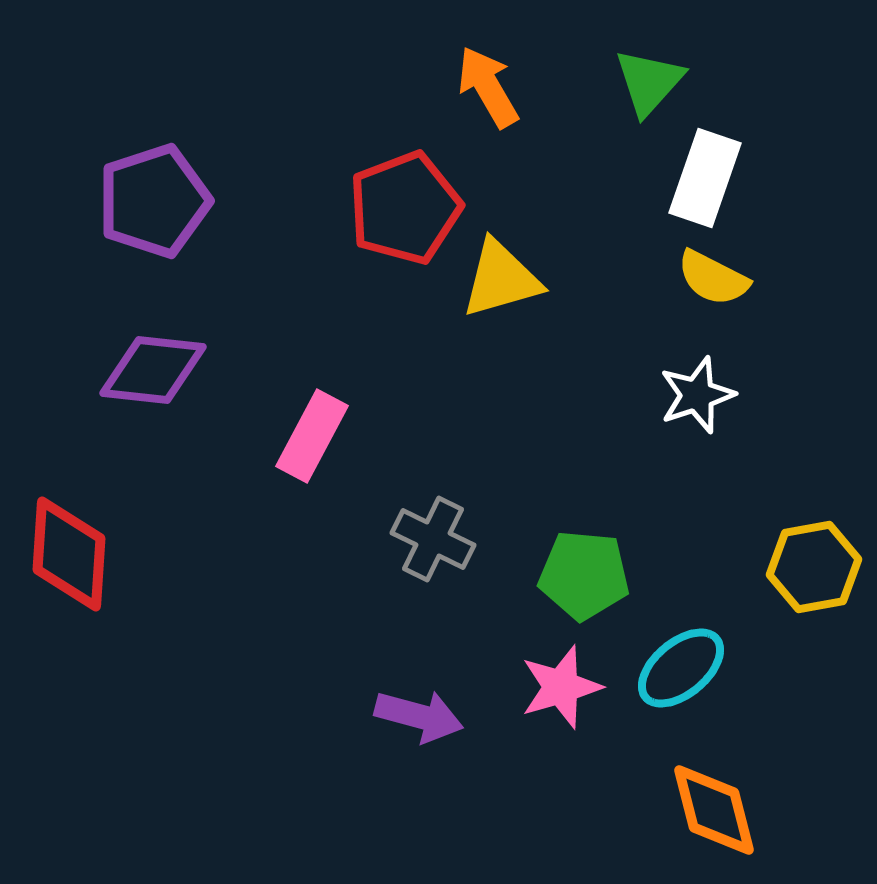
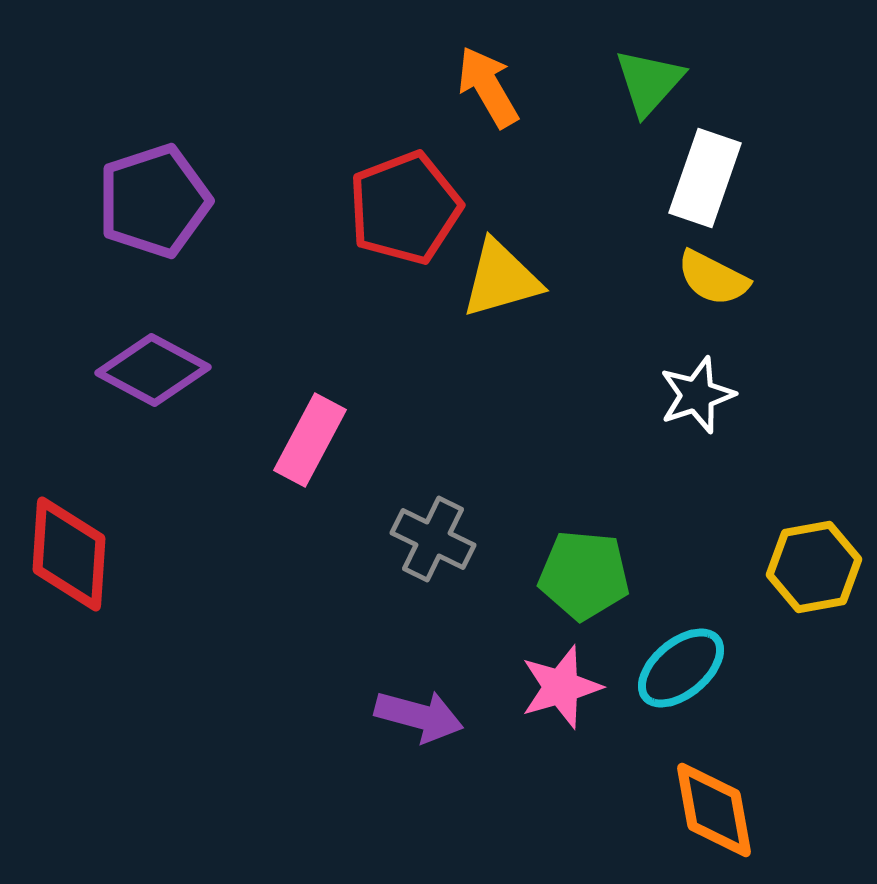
purple diamond: rotated 22 degrees clockwise
pink rectangle: moved 2 px left, 4 px down
orange diamond: rotated 4 degrees clockwise
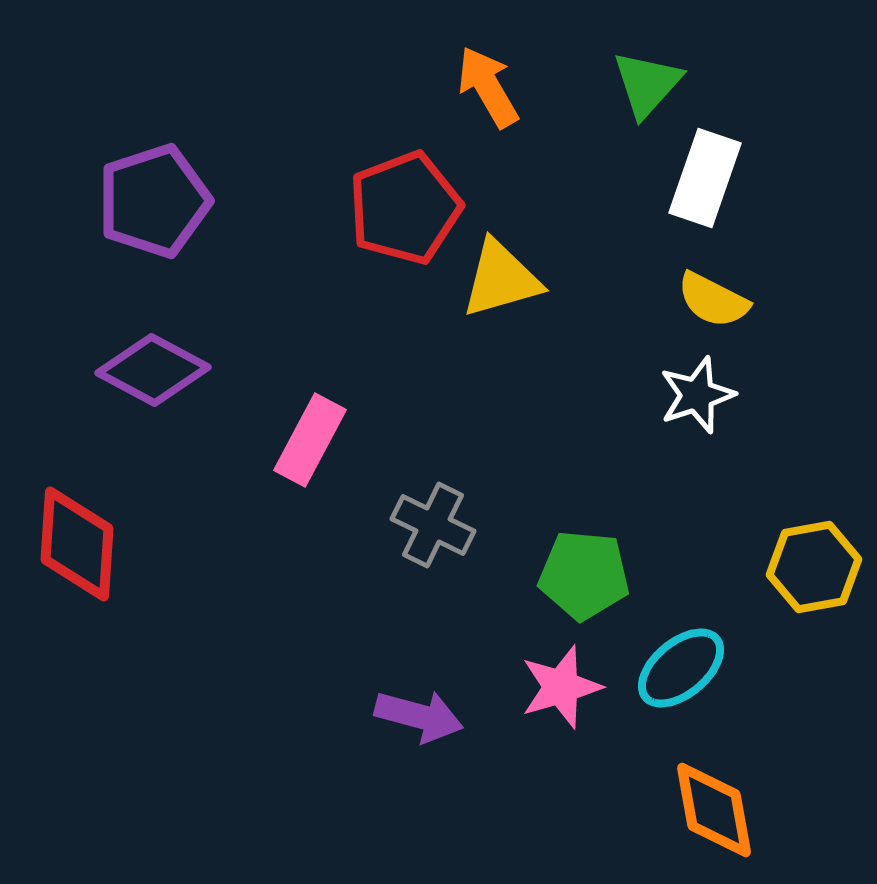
green triangle: moved 2 px left, 2 px down
yellow semicircle: moved 22 px down
gray cross: moved 14 px up
red diamond: moved 8 px right, 10 px up
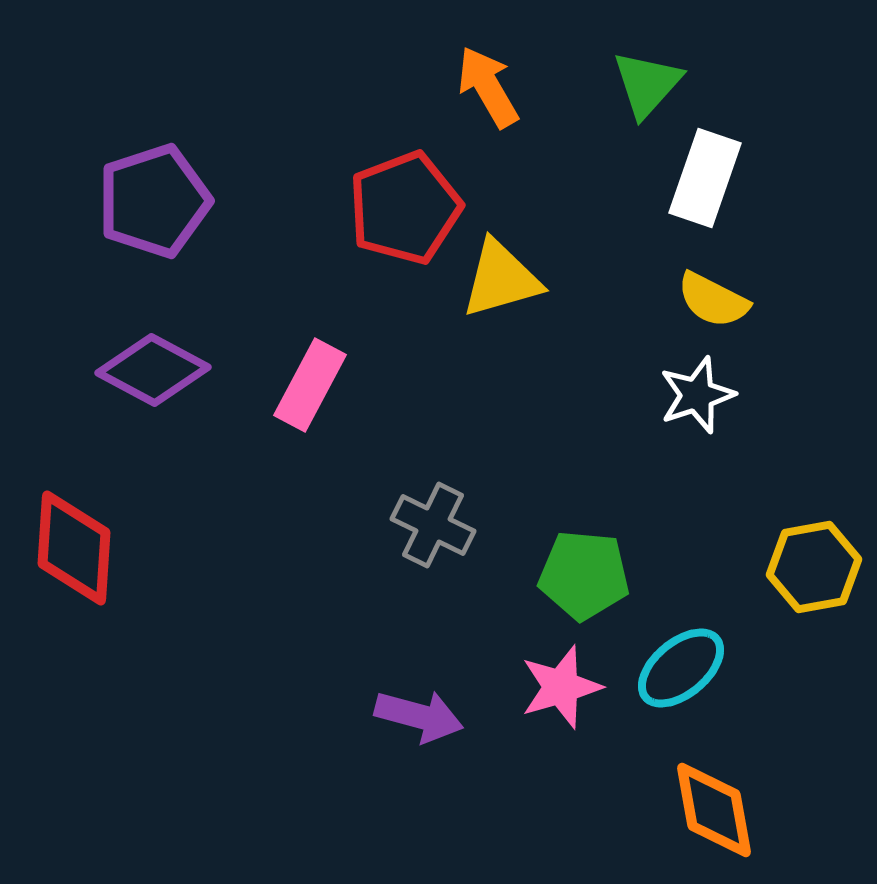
pink rectangle: moved 55 px up
red diamond: moved 3 px left, 4 px down
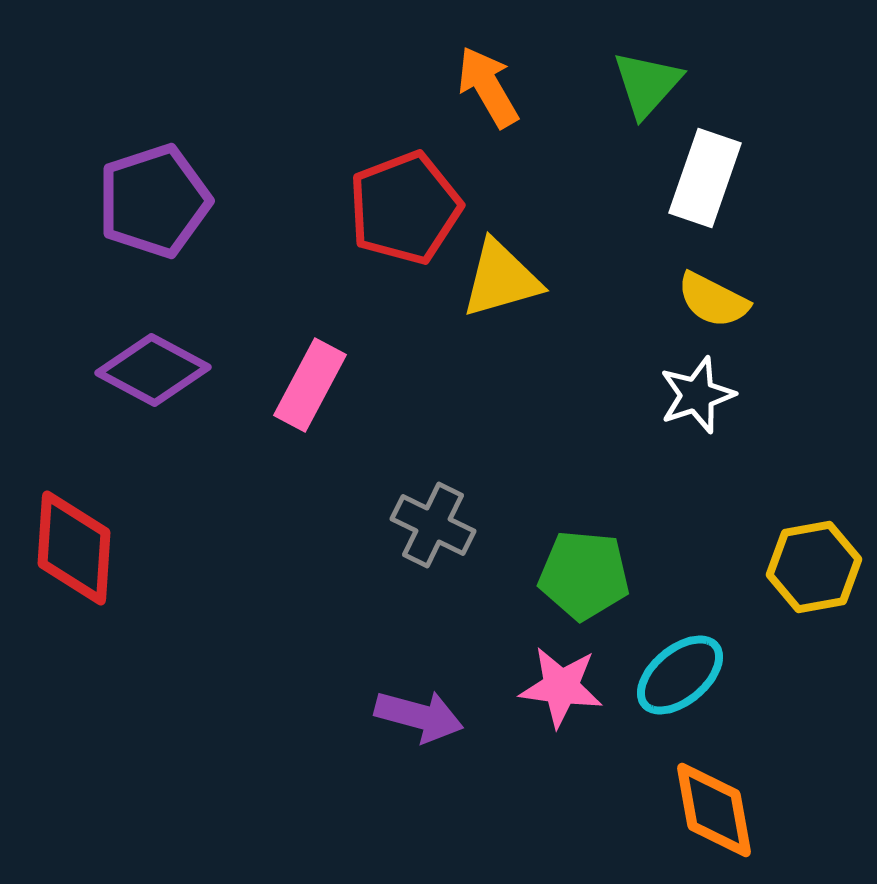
cyan ellipse: moved 1 px left, 7 px down
pink star: rotated 24 degrees clockwise
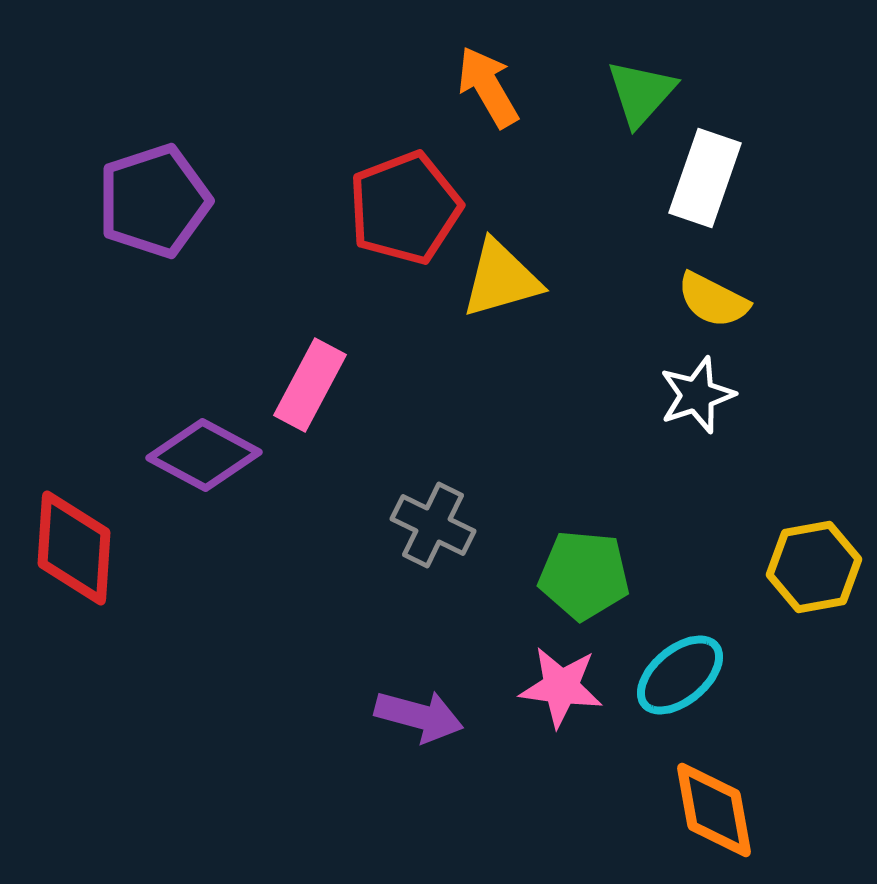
green triangle: moved 6 px left, 9 px down
purple diamond: moved 51 px right, 85 px down
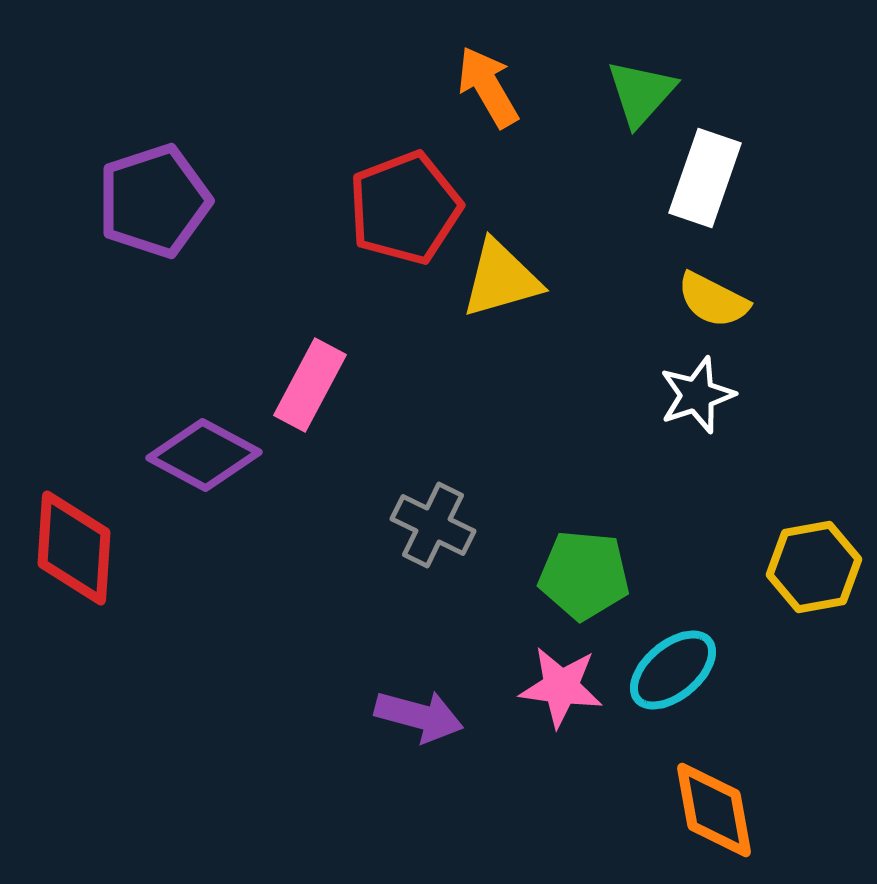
cyan ellipse: moved 7 px left, 5 px up
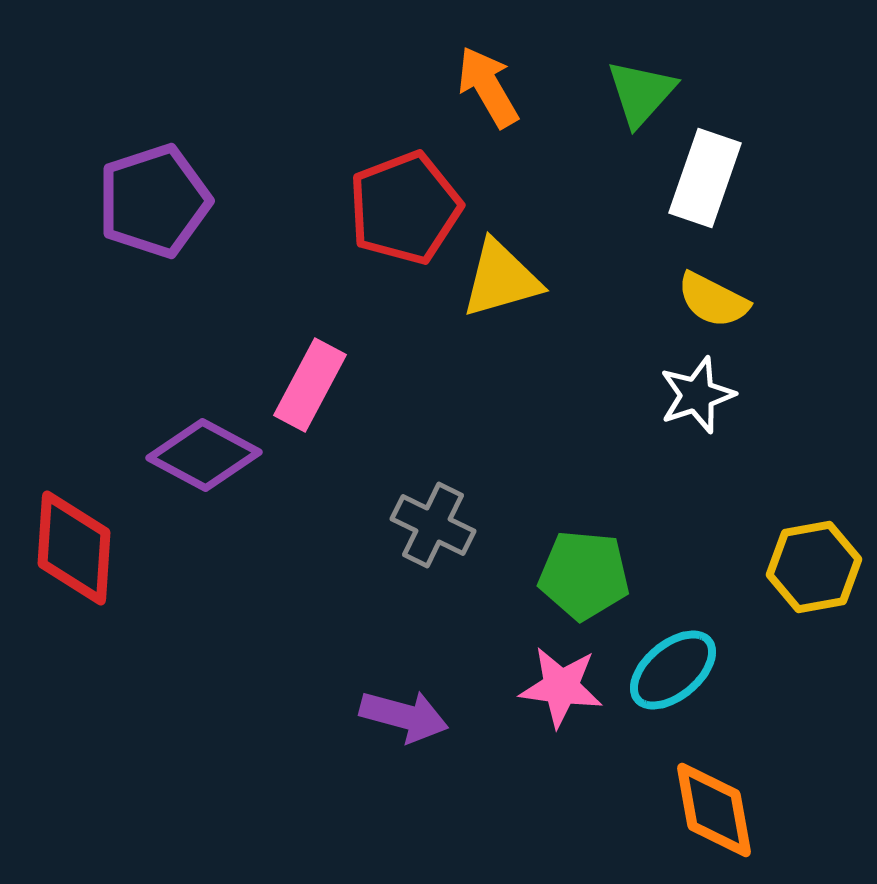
purple arrow: moved 15 px left
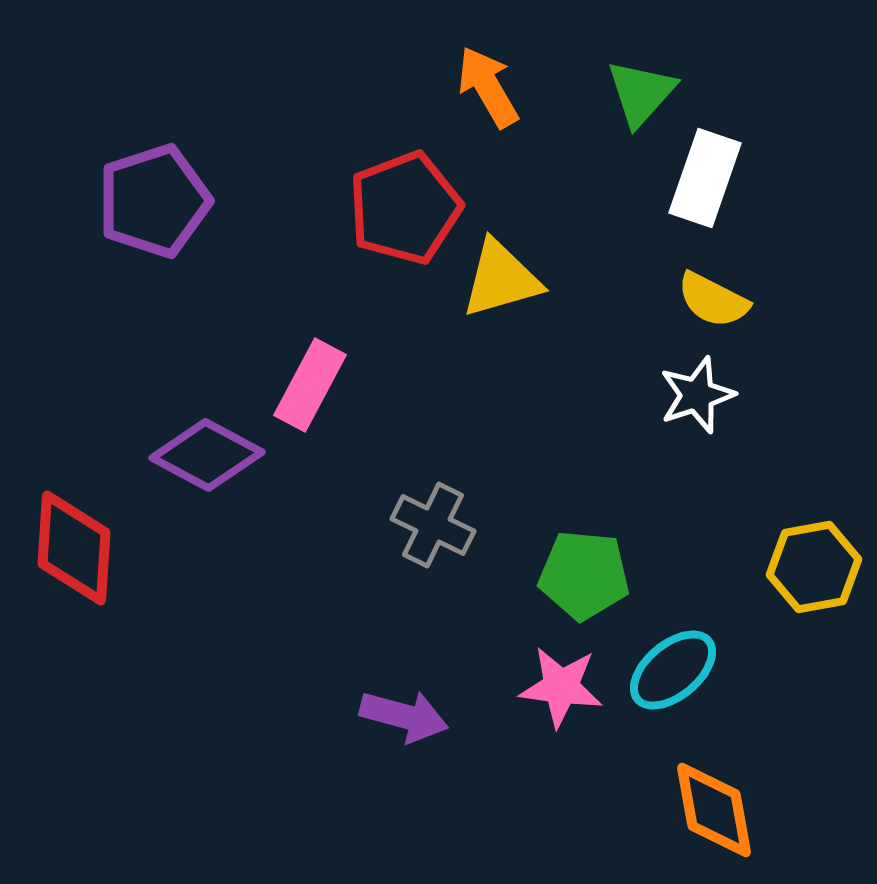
purple diamond: moved 3 px right
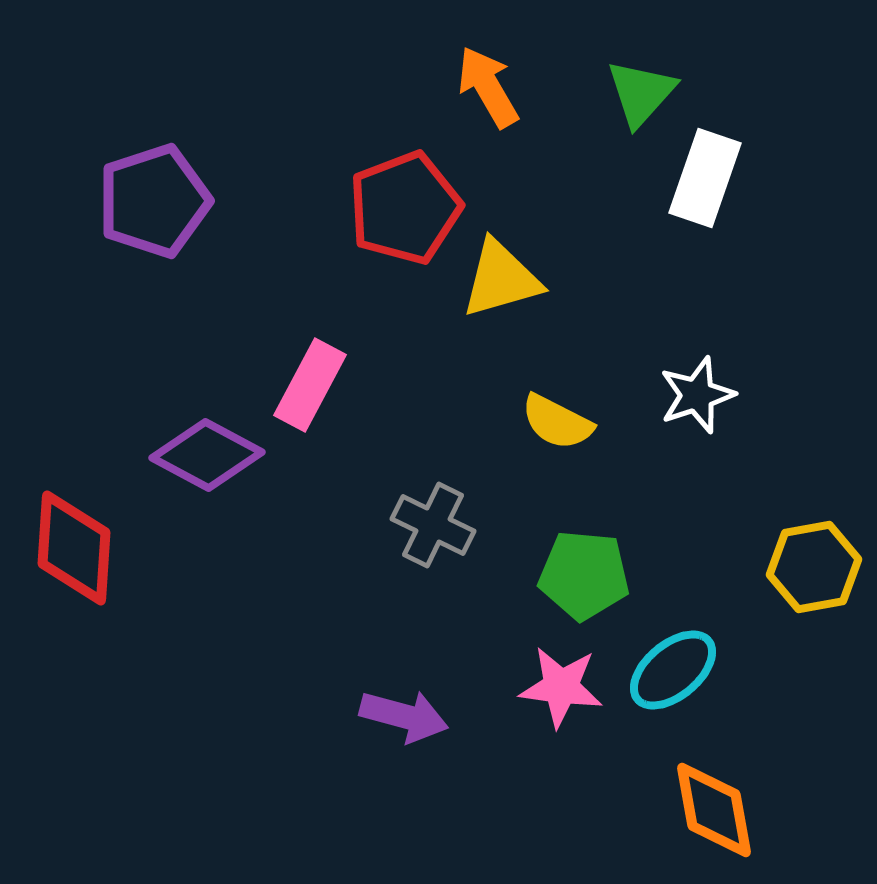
yellow semicircle: moved 156 px left, 122 px down
